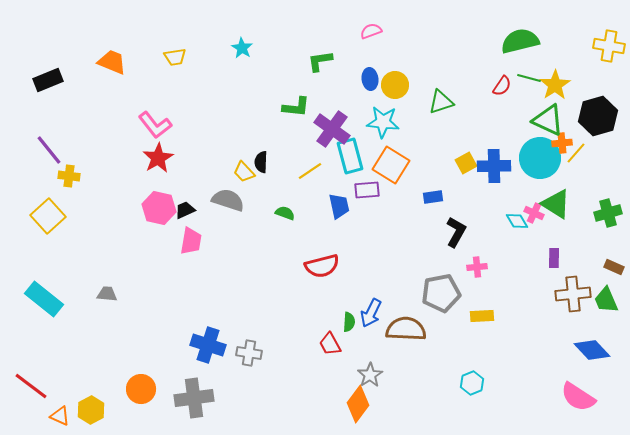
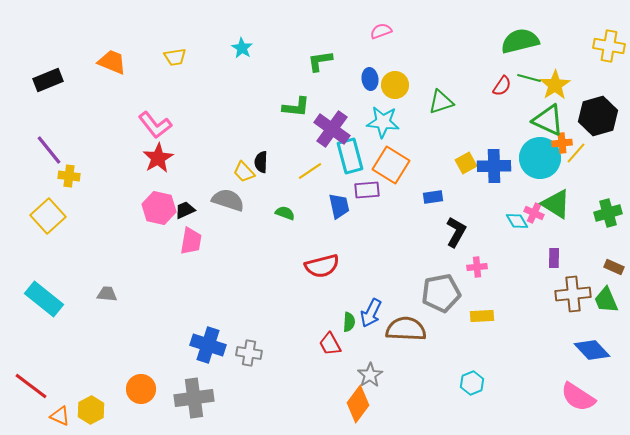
pink semicircle at (371, 31): moved 10 px right
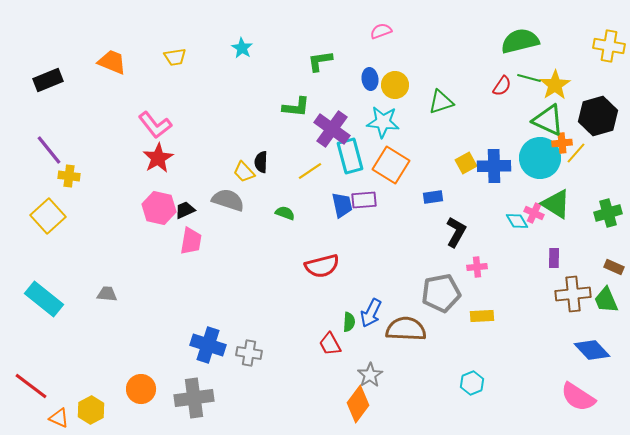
purple rectangle at (367, 190): moved 3 px left, 10 px down
blue trapezoid at (339, 206): moved 3 px right, 1 px up
orange triangle at (60, 416): moved 1 px left, 2 px down
